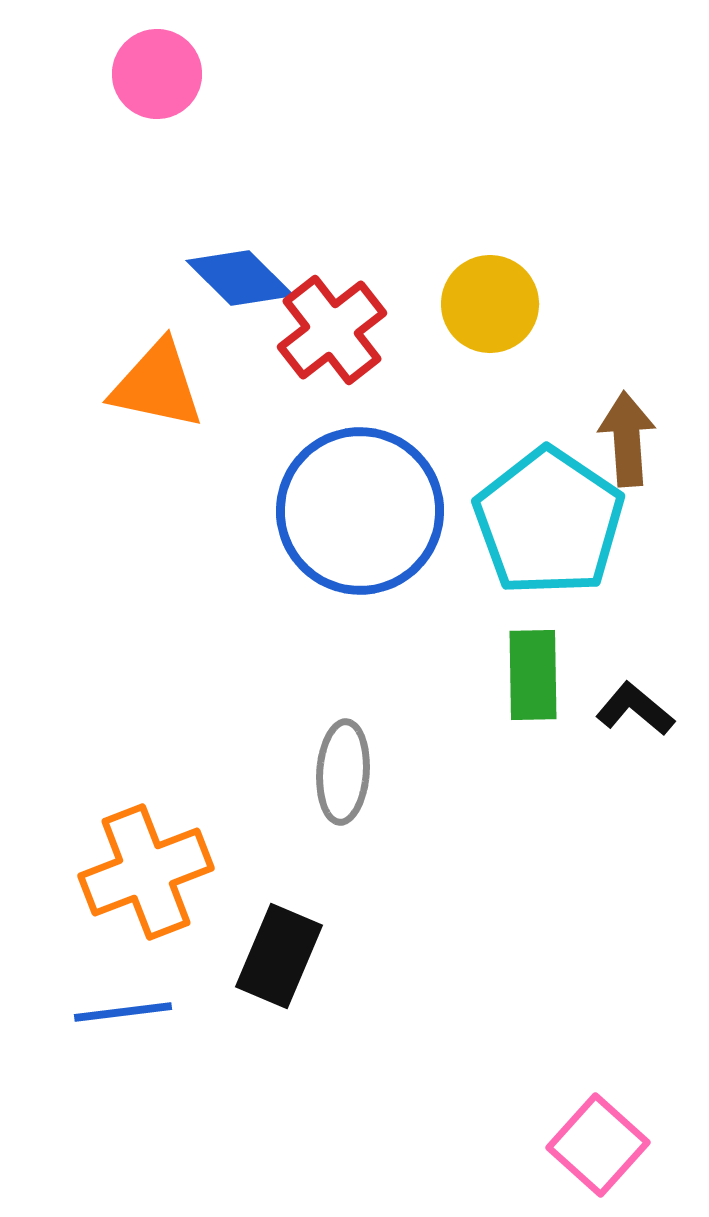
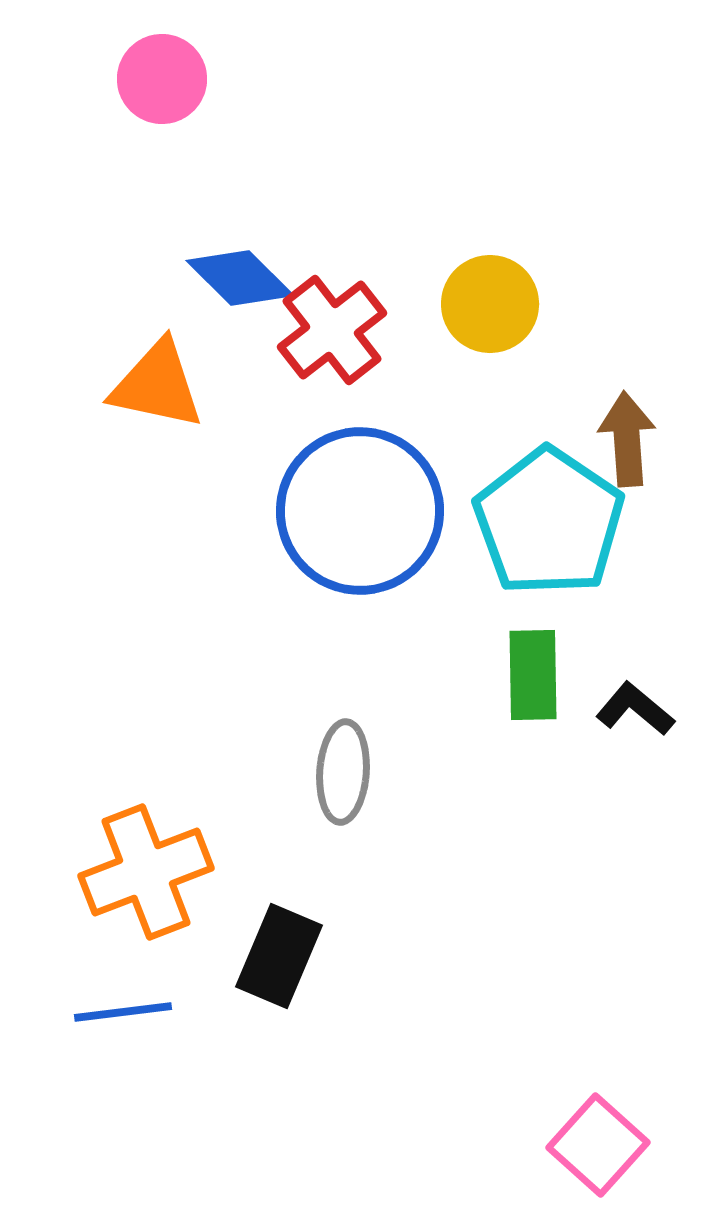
pink circle: moved 5 px right, 5 px down
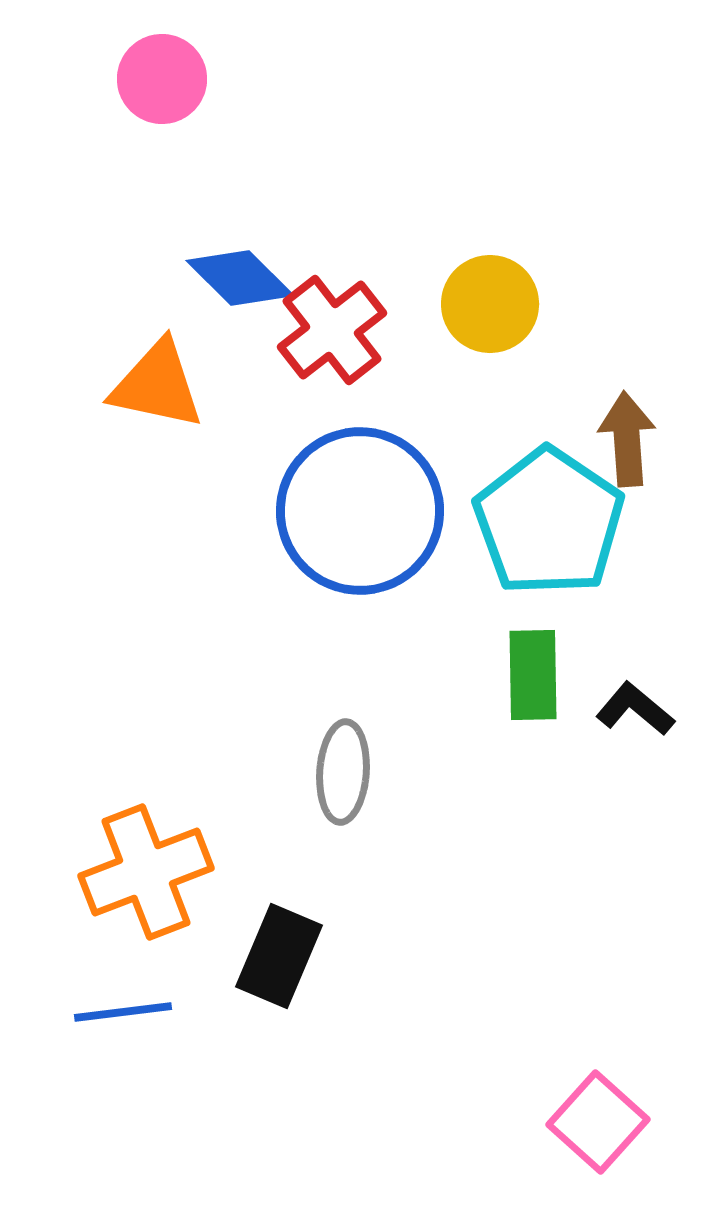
pink square: moved 23 px up
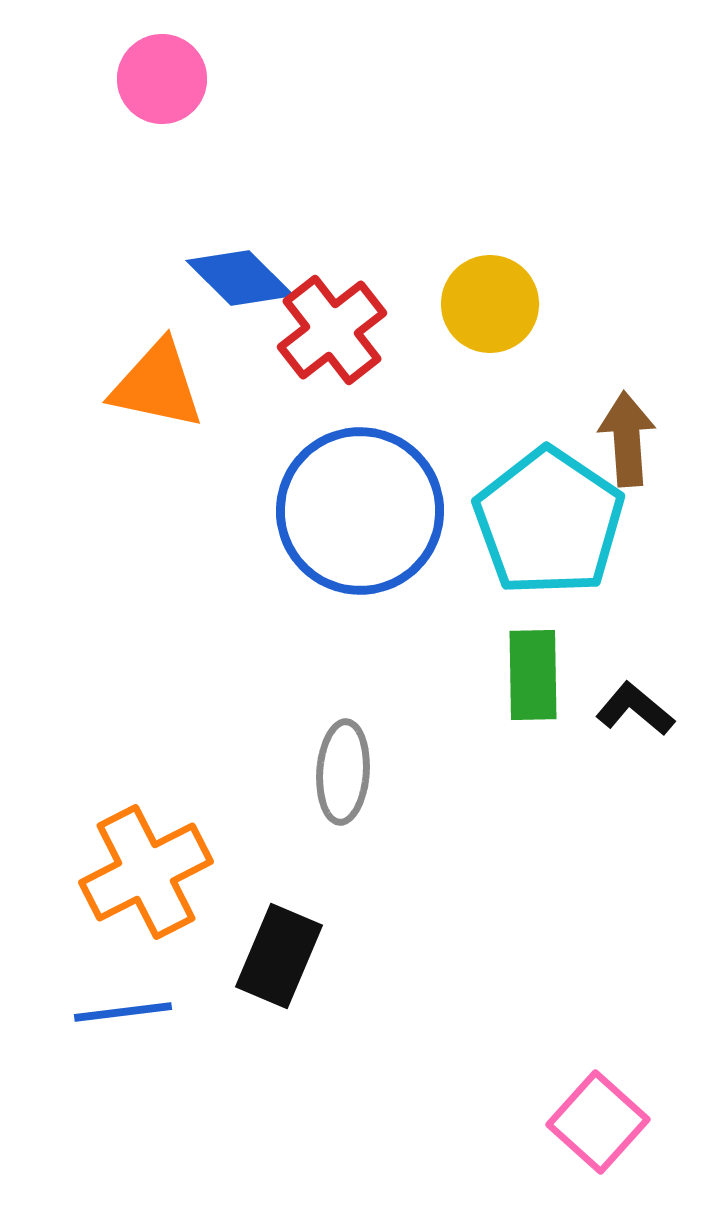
orange cross: rotated 6 degrees counterclockwise
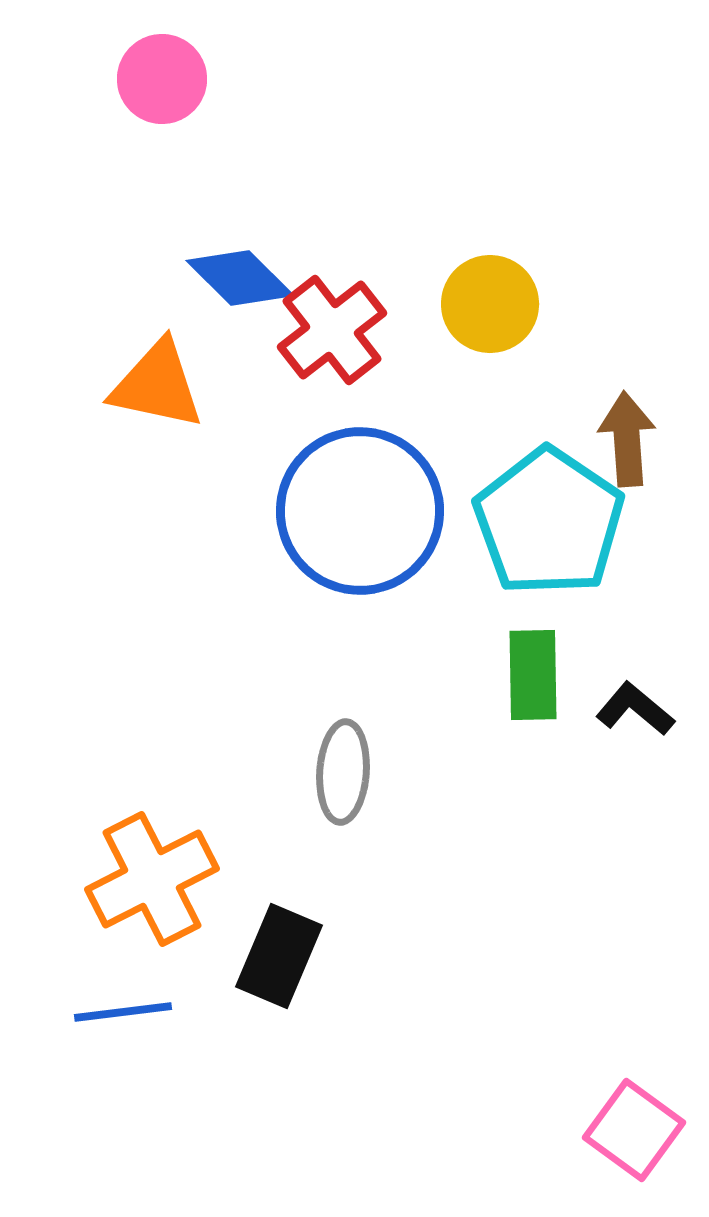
orange cross: moved 6 px right, 7 px down
pink square: moved 36 px right, 8 px down; rotated 6 degrees counterclockwise
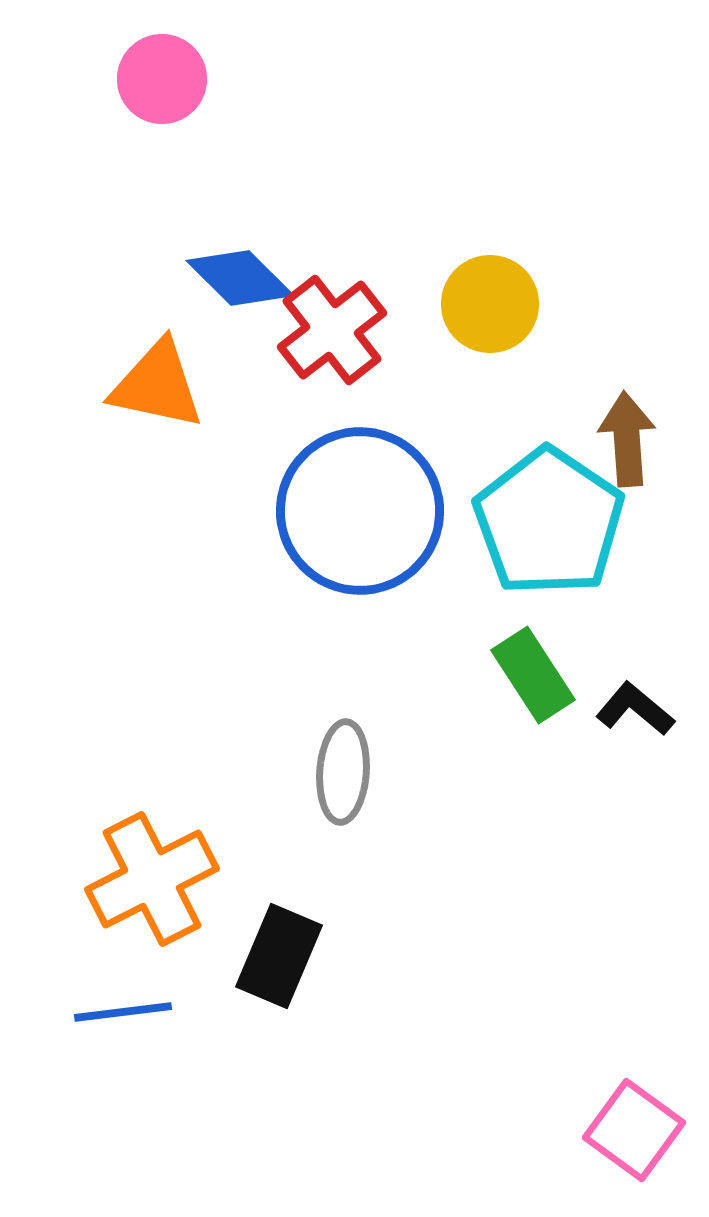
green rectangle: rotated 32 degrees counterclockwise
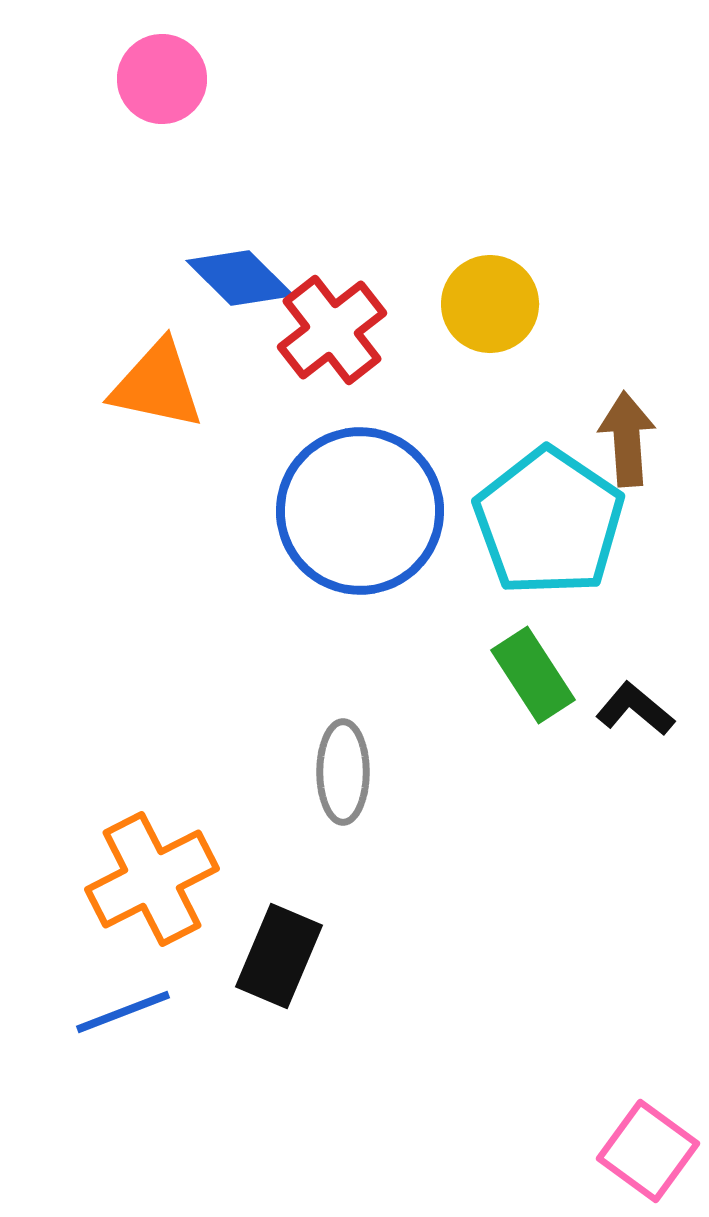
gray ellipse: rotated 4 degrees counterclockwise
blue line: rotated 14 degrees counterclockwise
pink square: moved 14 px right, 21 px down
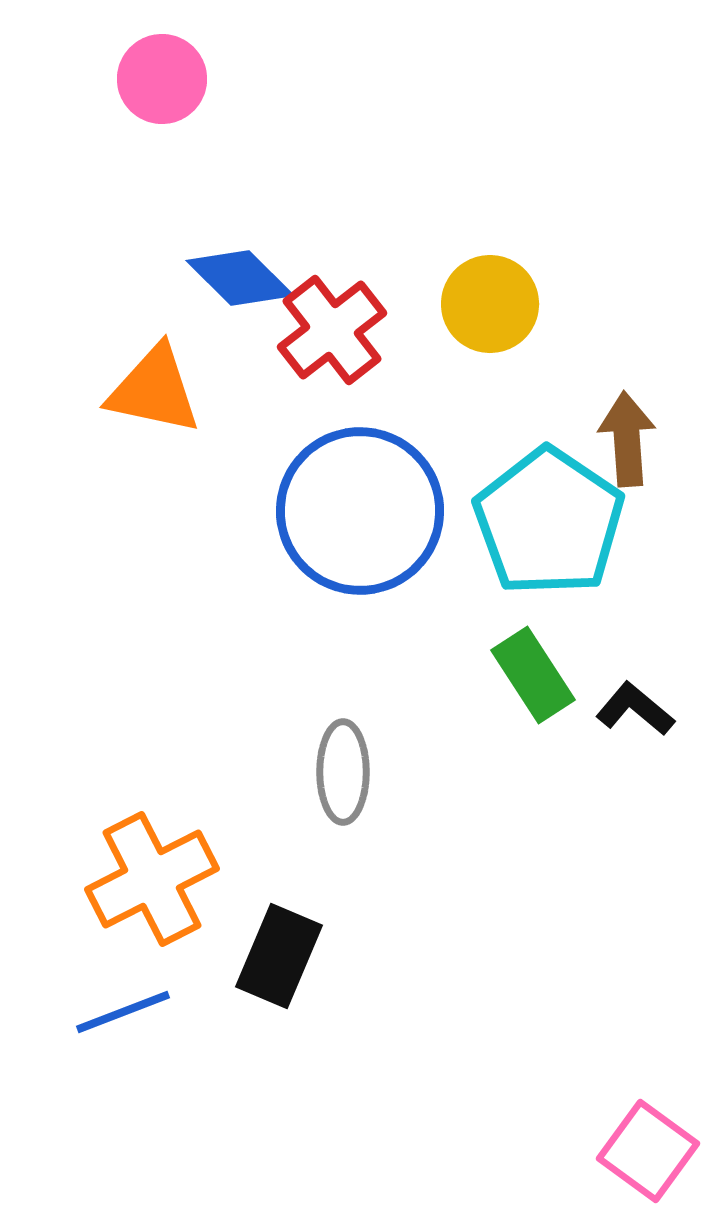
orange triangle: moved 3 px left, 5 px down
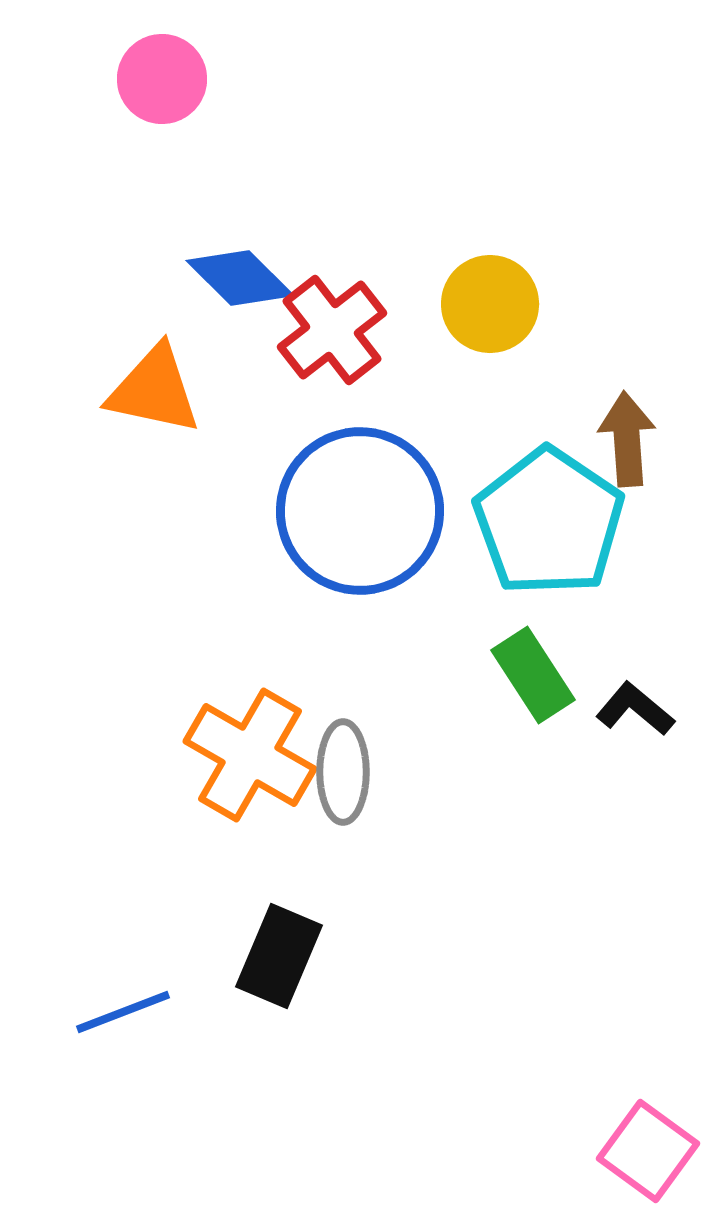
orange cross: moved 98 px right, 124 px up; rotated 33 degrees counterclockwise
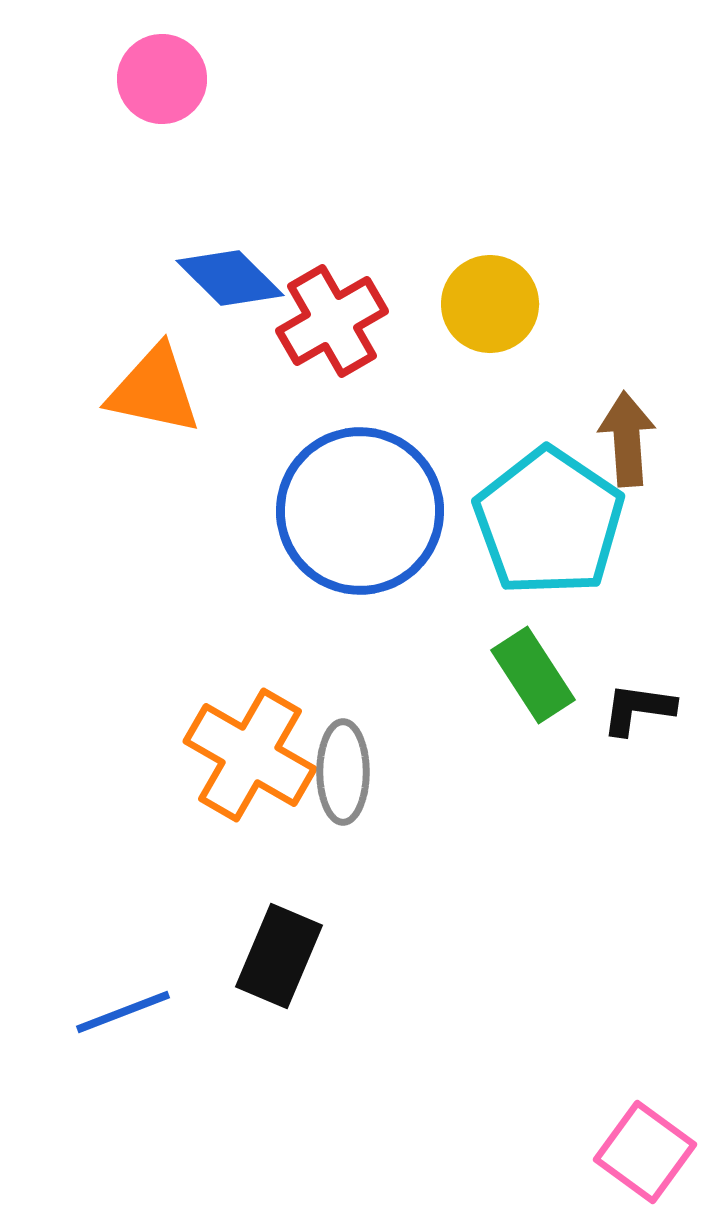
blue diamond: moved 10 px left
red cross: moved 9 px up; rotated 8 degrees clockwise
black L-shape: moved 3 px right; rotated 32 degrees counterclockwise
pink square: moved 3 px left, 1 px down
